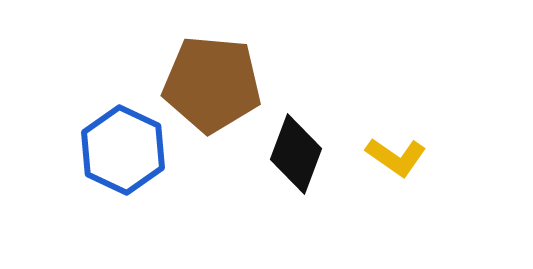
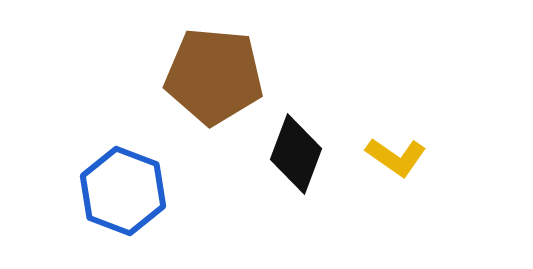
brown pentagon: moved 2 px right, 8 px up
blue hexagon: moved 41 px down; rotated 4 degrees counterclockwise
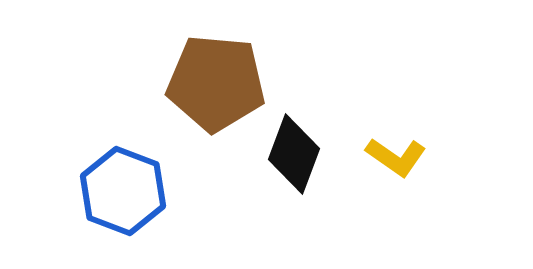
brown pentagon: moved 2 px right, 7 px down
black diamond: moved 2 px left
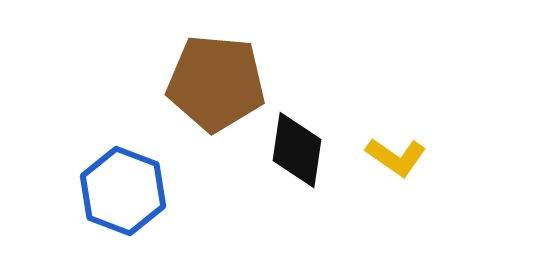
black diamond: moved 3 px right, 4 px up; rotated 12 degrees counterclockwise
